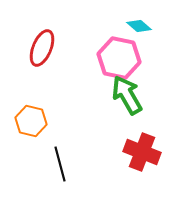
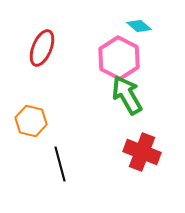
pink hexagon: rotated 15 degrees clockwise
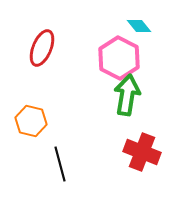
cyan diamond: rotated 10 degrees clockwise
green arrow: rotated 39 degrees clockwise
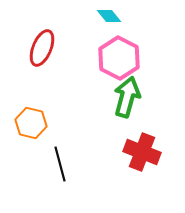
cyan diamond: moved 30 px left, 10 px up
green arrow: moved 2 px down; rotated 6 degrees clockwise
orange hexagon: moved 2 px down
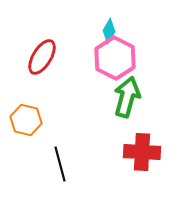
cyan diamond: moved 15 px down; rotated 70 degrees clockwise
red ellipse: moved 9 px down; rotated 9 degrees clockwise
pink hexagon: moved 4 px left
orange hexagon: moved 5 px left, 3 px up
red cross: rotated 18 degrees counterclockwise
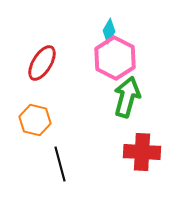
red ellipse: moved 6 px down
orange hexagon: moved 9 px right
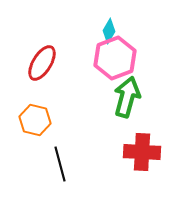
pink hexagon: rotated 12 degrees clockwise
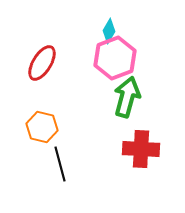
orange hexagon: moved 7 px right, 7 px down
red cross: moved 1 px left, 3 px up
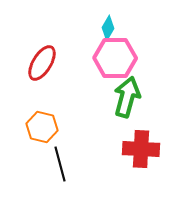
cyan diamond: moved 1 px left, 3 px up
pink hexagon: rotated 21 degrees clockwise
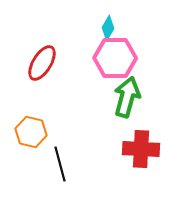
orange hexagon: moved 11 px left, 5 px down
